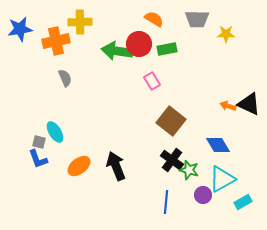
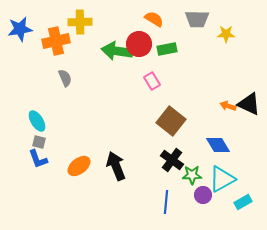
cyan ellipse: moved 18 px left, 11 px up
green star: moved 3 px right, 5 px down; rotated 18 degrees counterclockwise
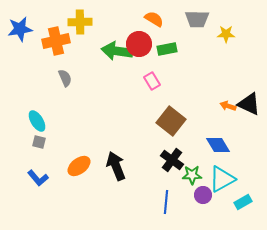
blue L-shape: moved 19 px down; rotated 20 degrees counterclockwise
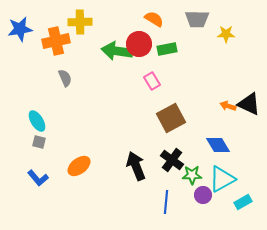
brown square: moved 3 px up; rotated 24 degrees clockwise
black arrow: moved 20 px right
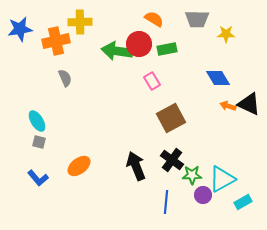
blue diamond: moved 67 px up
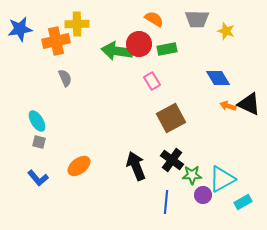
yellow cross: moved 3 px left, 2 px down
yellow star: moved 3 px up; rotated 18 degrees clockwise
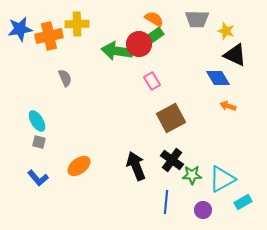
orange cross: moved 7 px left, 5 px up
green rectangle: moved 13 px left, 13 px up; rotated 24 degrees counterclockwise
black triangle: moved 14 px left, 49 px up
purple circle: moved 15 px down
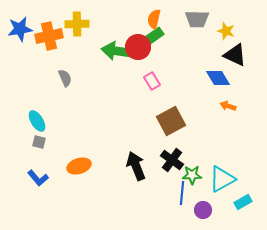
orange semicircle: rotated 108 degrees counterclockwise
red circle: moved 1 px left, 3 px down
brown square: moved 3 px down
orange ellipse: rotated 20 degrees clockwise
blue line: moved 16 px right, 9 px up
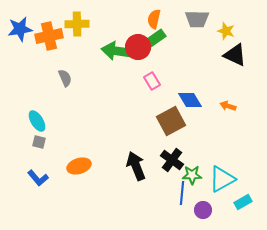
green rectangle: moved 2 px right, 2 px down
blue diamond: moved 28 px left, 22 px down
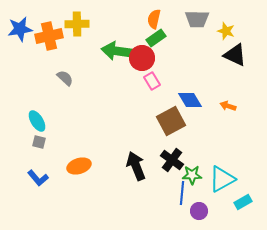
red circle: moved 4 px right, 11 px down
gray semicircle: rotated 24 degrees counterclockwise
purple circle: moved 4 px left, 1 px down
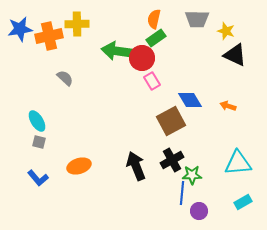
black cross: rotated 25 degrees clockwise
cyan triangle: moved 16 px right, 16 px up; rotated 24 degrees clockwise
